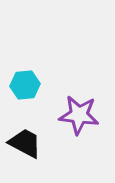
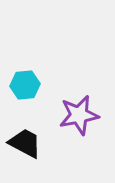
purple star: rotated 18 degrees counterclockwise
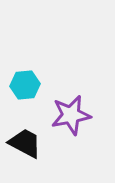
purple star: moved 8 px left
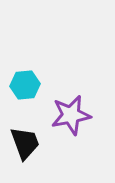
black trapezoid: rotated 42 degrees clockwise
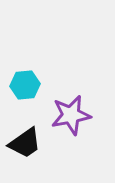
black trapezoid: rotated 75 degrees clockwise
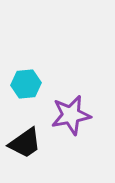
cyan hexagon: moved 1 px right, 1 px up
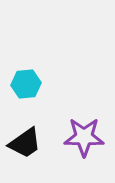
purple star: moved 13 px right, 22 px down; rotated 12 degrees clockwise
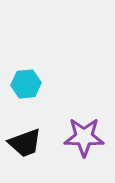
black trapezoid: rotated 15 degrees clockwise
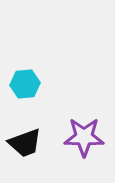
cyan hexagon: moved 1 px left
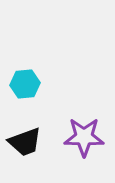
black trapezoid: moved 1 px up
